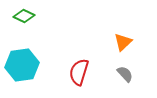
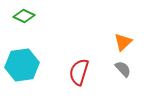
gray semicircle: moved 2 px left, 5 px up
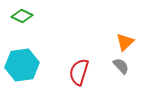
green diamond: moved 2 px left
orange triangle: moved 2 px right
gray semicircle: moved 2 px left, 3 px up
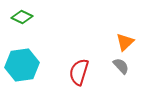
green diamond: moved 1 px down
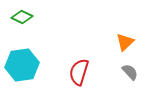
gray semicircle: moved 9 px right, 6 px down
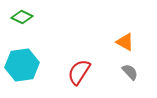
orange triangle: rotated 48 degrees counterclockwise
red semicircle: rotated 16 degrees clockwise
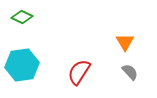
orange triangle: rotated 30 degrees clockwise
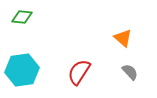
green diamond: rotated 20 degrees counterclockwise
orange triangle: moved 2 px left, 4 px up; rotated 18 degrees counterclockwise
cyan hexagon: moved 5 px down
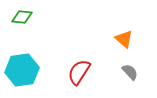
orange triangle: moved 1 px right, 1 px down
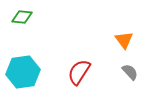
orange triangle: moved 1 px down; rotated 12 degrees clockwise
cyan hexagon: moved 1 px right, 2 px down
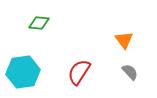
green diamond: moved 17 px right, 6 px down
